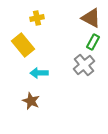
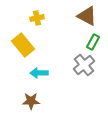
brown triangle: moved 4 px left, 2 px up
brown star: rotated 24 degrees counterclockwise
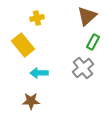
brown triangle: rotated 50 degrees clockwise
gray cross: moved 1 px left, 3 px down
